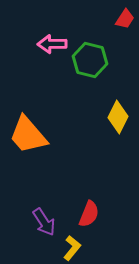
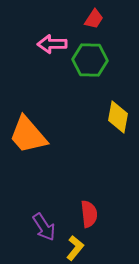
red trapezoid: moved 31 px left
green hexagon: rotated 12 degrees counterclockwise
yellow diamond: rotated 16 degrees counterclockwise
red semicircle: rotated 28 degrees counterclockwise
purple arrow: moved 5 px down
yellow L-shape: moved 3 px right
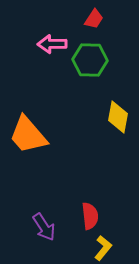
red semicircle: moved 1 px right, 2 px down
yellow L-shape: moved 28 px right
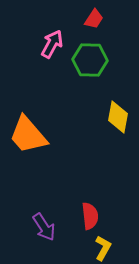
pink arrow: rotated 120 degrees clockwise
yellow L-shape: rotated 10 degrees counterclockwise
